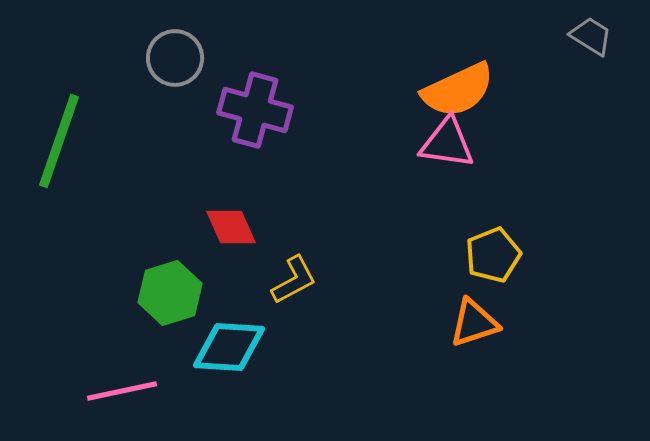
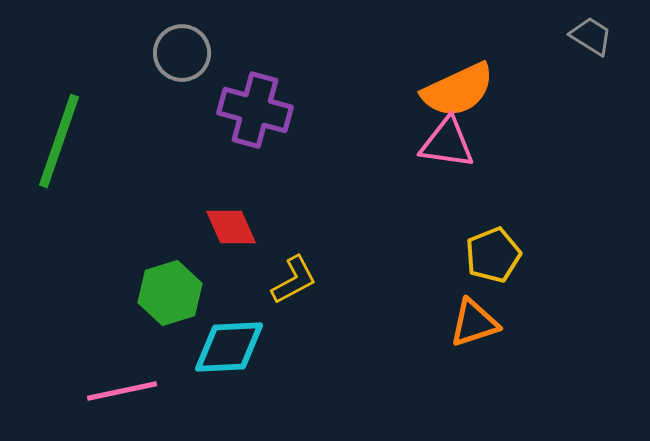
gray circle: moved 7 px right, 5 px up
cyan diamond: rotated 6 degrees counterclockwise
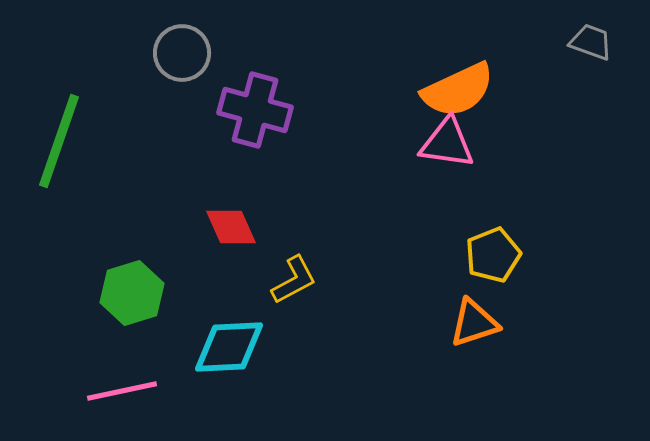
gray trapezoid: moved 6 px down; rotated 12 degrees counterclockwise
green hexagon: moved 38 px left
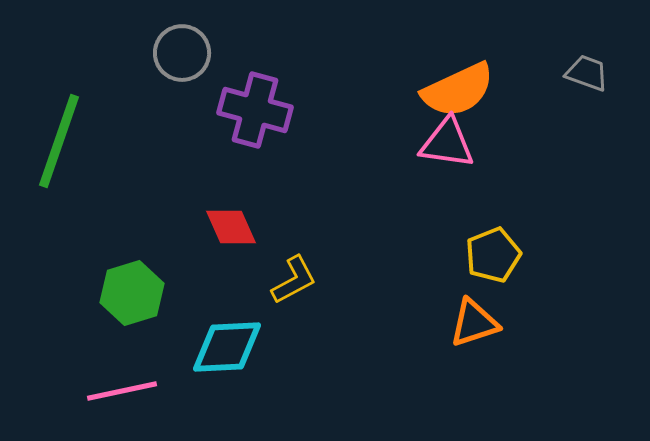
gray trapezoid: moved 4 px left, 31 px down
cyan diamond: moved 2 px left
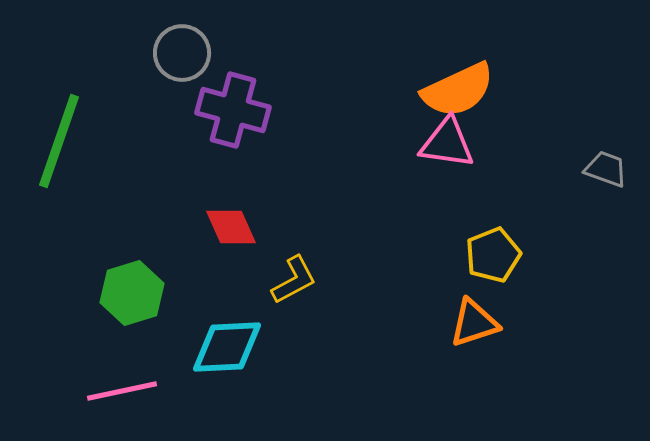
gray trapezoid: moved 19 px right, 96 px down
purple cross: moved 22 px left
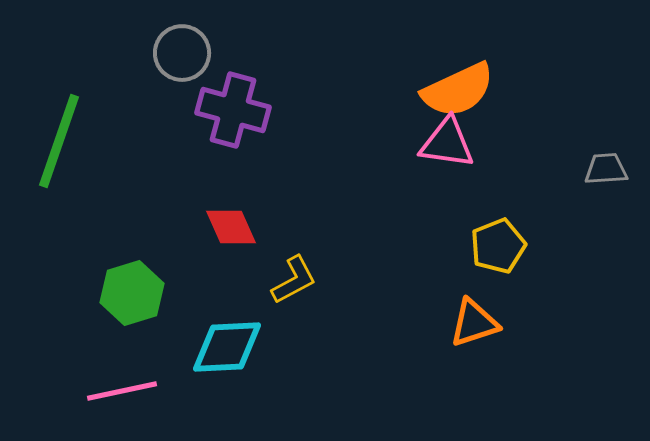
gray trapezoid: rotated 24 degrees counterclockwise
yellow pentagon: moved 5 px right, 9 px up
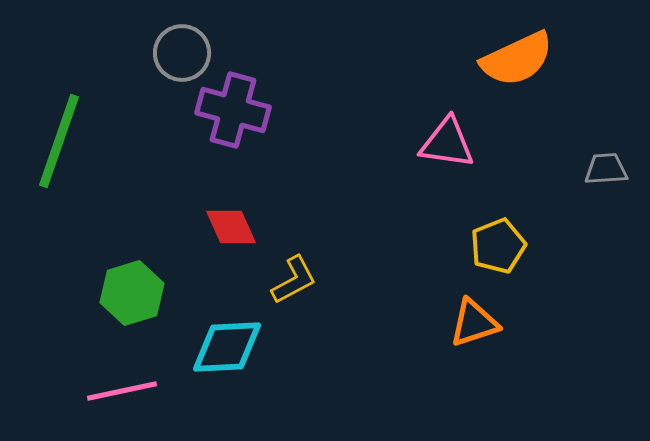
orange semicircle: moved 59 px right, 31 px up
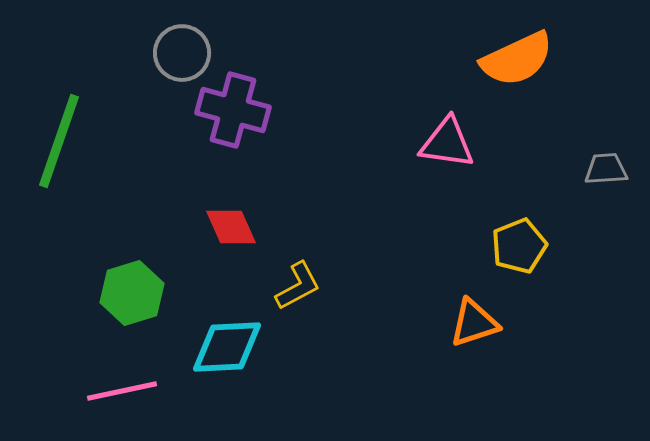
yellow pentagon: moved 21 px right
yellow L-shape: moved 4 px right, 6 px down
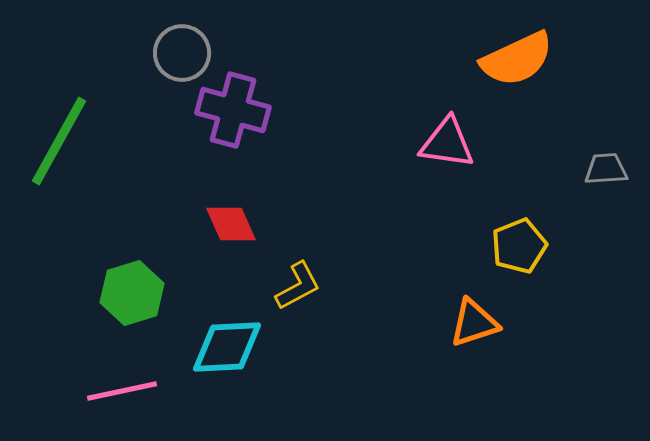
green line: rotated 10 degrees clockwise
red diamond: moved 3 px up
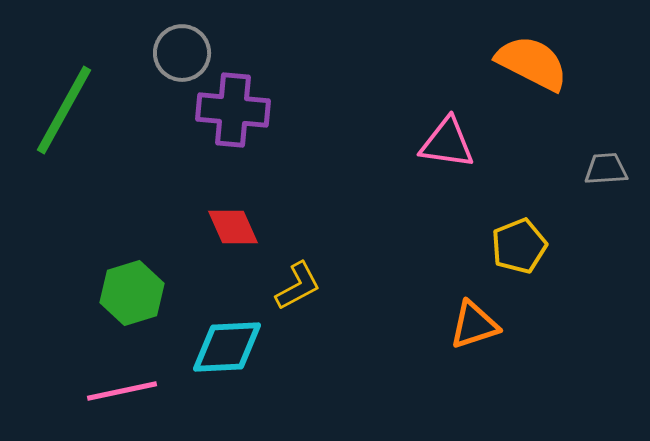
orange semicircle: moved 15 px right, 4 px down; rotated 128 degrees counterclockwise
purple cross: rotated 10 degrees counterclockwise
green line: moved 5 px right, 31 px up
red diamond: moved 2 px right, 3 px down
orange triangle: moved 2 px down
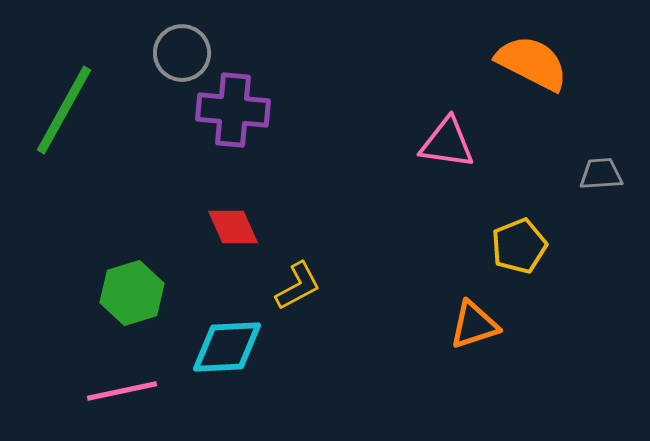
gray trapezoid: moved 5 px left, 5 px down
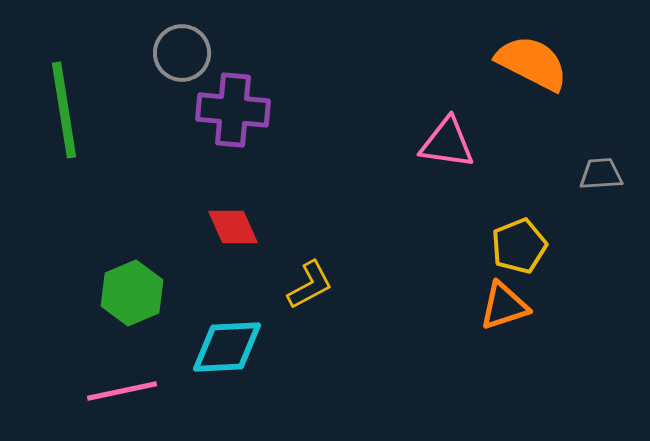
green line: rotated 38 degrees counterclockwise
yellow L-shape: moved 12 px right, 1 px up
green hexagon: rotated 6 degrees counterclockwise
orange triangle: moved 30 px right, 19 px up
